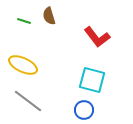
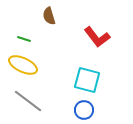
green line: moved 18 px down
cyan square: moved 5 px left
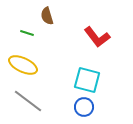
brown semicircle: moved 2 px left
green line: moved 3 px right, 6 px up
blue circle: moved 3 px up
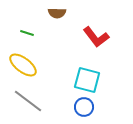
brown semicircle: moved 10 px right, 3 px up; rotated 72 degrees counterclockwise
red L-shape: moved 1 px left
yellow ellipse: rotated 12 degrees clockwise
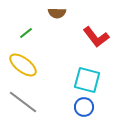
green line: moved 1 px left; rotated 56 degrees counterclockwise
gray line: moved 5 px left, 1 px down
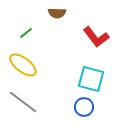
cyan square: moved 4 px right, 1 px up
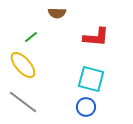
green line: moved 5 px right, 4 px down
red L-shape: rotated 48 degrees counterclockwise
yellow ellipse: rotated 12 degrees clockwise
blue circle: moved 2 px right
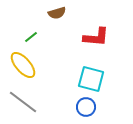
brown semicircle: rotated 18 degrees counterclockwise
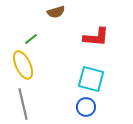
brown semicircle: moved 1 px left, 1 px up
green line: moved 2 px down
yellow ellipse: rotated 16 degrees clockwise
gray line: moved 2 px down; rotated 40 degrees clockwise
